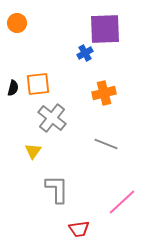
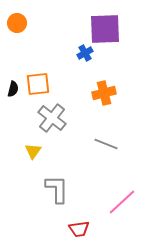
black semicircle: moved 1 px down
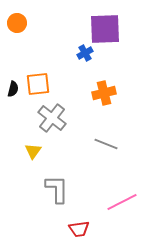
pink line: rotated 16 degrees clockwise
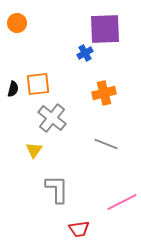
yellow triangle: moved 1 px right, 1 px up
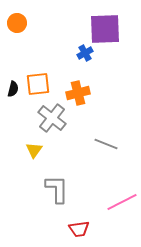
orange cross: moved 26 px left
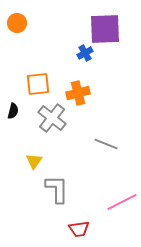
black semicircle: moved 22 px down
yellow triangle: moved 11 px down
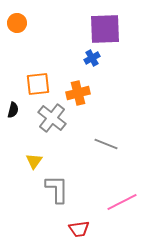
blue cross: moved 7 px right, 5 px down
black semicircle: moved 1 px up
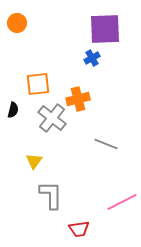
orange cross: moved 6 px down
gray L-shape: moved 6 px left, 6 px down
